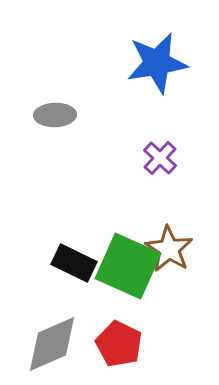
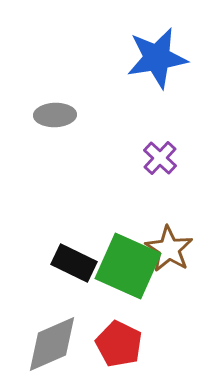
blue star: moved 5 px up
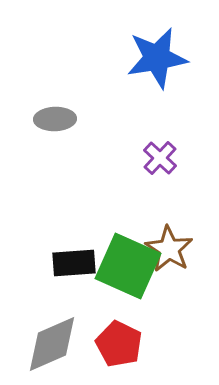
gray ellipse: moved 4 px down
black rectangle: rotated 30 degrees counterclockwise
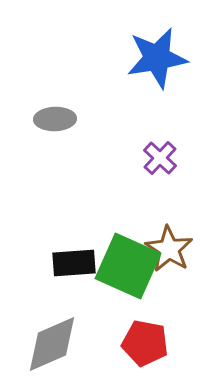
red pentagon: moved 26 px right, 1 px up; rotated 15 degrees counterclockwise
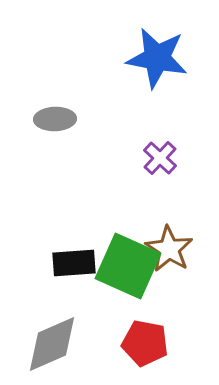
blue star: rotated 20 degrees clockwise
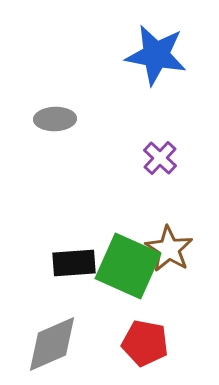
blue star: moved 1 px left, 3 px up
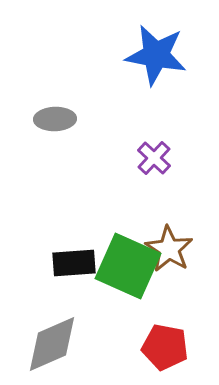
purple cross: moved 6 px left
red pentagon: moved 20 px right, 4 px down
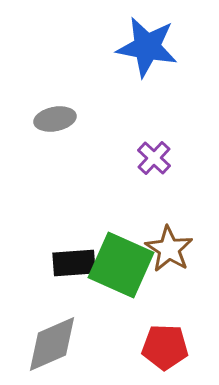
blue star: moved 9 px left, 8 px up
gray ellipse: rotated 9 degrees counterclockwise
green square: moved 7 px left, 1 px up
red pentagon: rotated 9 degrees counterclockwise
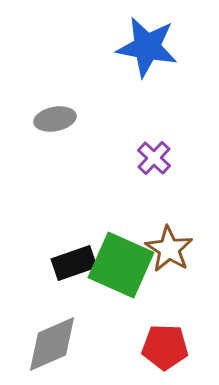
black rectangle: rotated 15 degrees counterclockwise
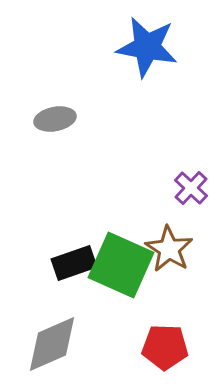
purple cross: moved 37 px right, 30 px down
